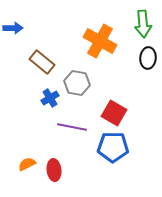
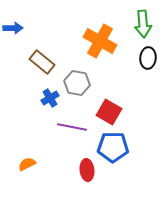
red square: moved 5 px left, 1 px up
red ellipse: moved 33 px right
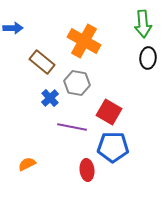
orange cross: moved 16 px left
blue cross: rotated 12 degrees counterclockwise
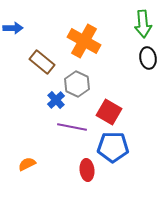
black ellipse: rotated 15 degrees counterclockwise
gray hexagon: moved 1 px down; rotated 15 degrees clockwise
blue cross: moved 6 px right, 2 px down
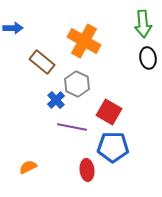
orange semicircle: moved 1 px right, 3 px down
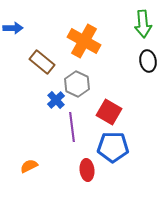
black ellipse: moved 3 px down
purple line: rotated 72 degrees clockwise
orange semicircle: moved 1 px right, 1 px up
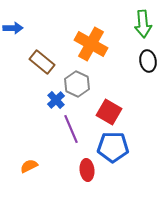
orange cross: moved 7 px right, 3 px down
purple line: moved 1 px left, 2 px down; rotated 16 degrees counterclockwise
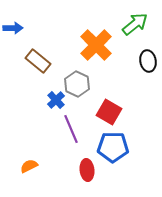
green arrow: moved 8 px left; rotated 124 degrees counterclockwise
orange cross: moved 5 px right, 1 px down; rotated 16 degrees clockwise
brown rectangle: moved 4 px left, 1 px up
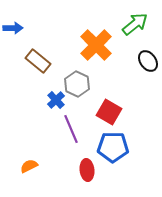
black ellipse: rotated 25 degrees counterclockwise
